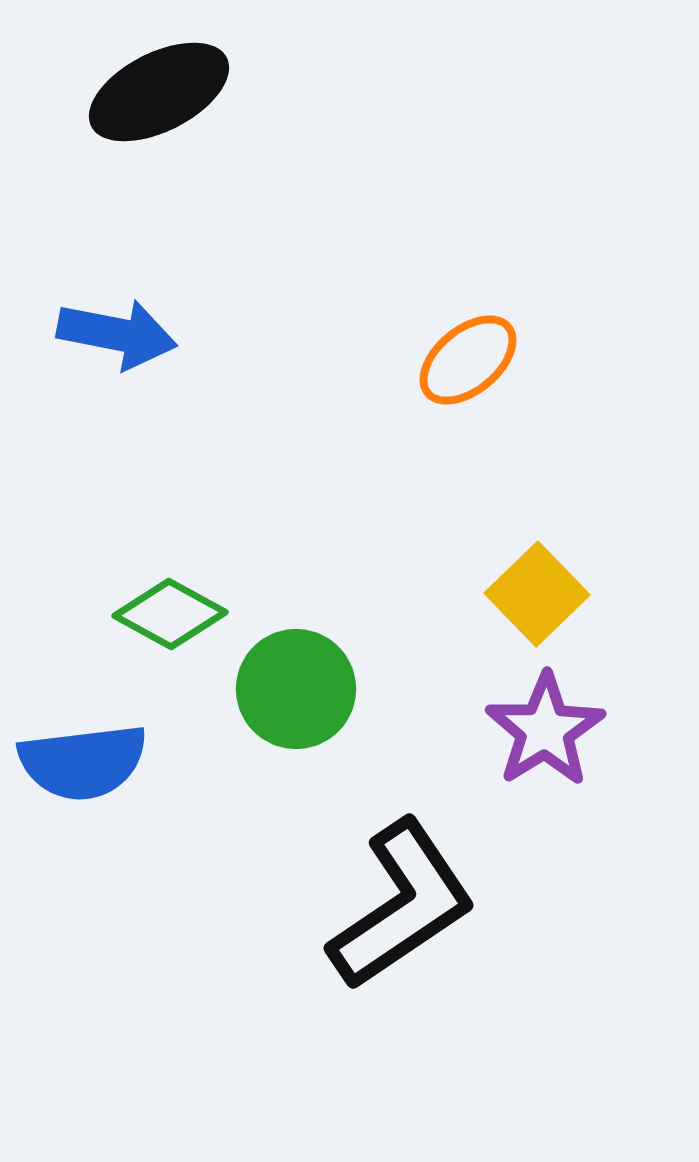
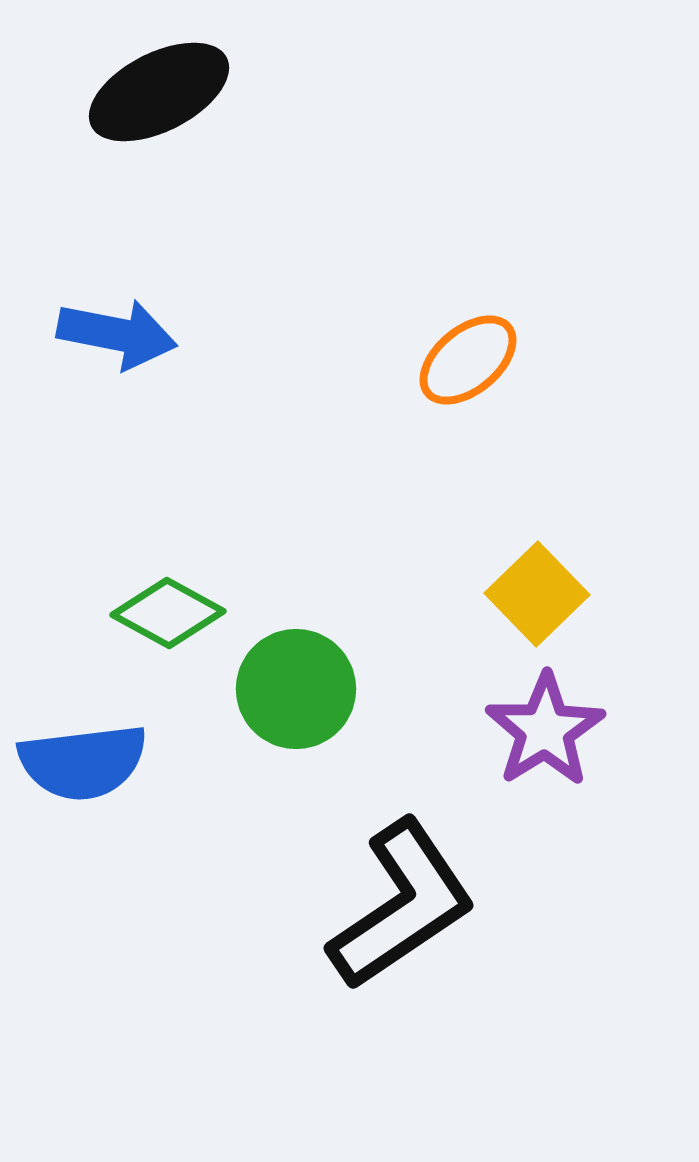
green diamond: moved 2 px left, 1 px up
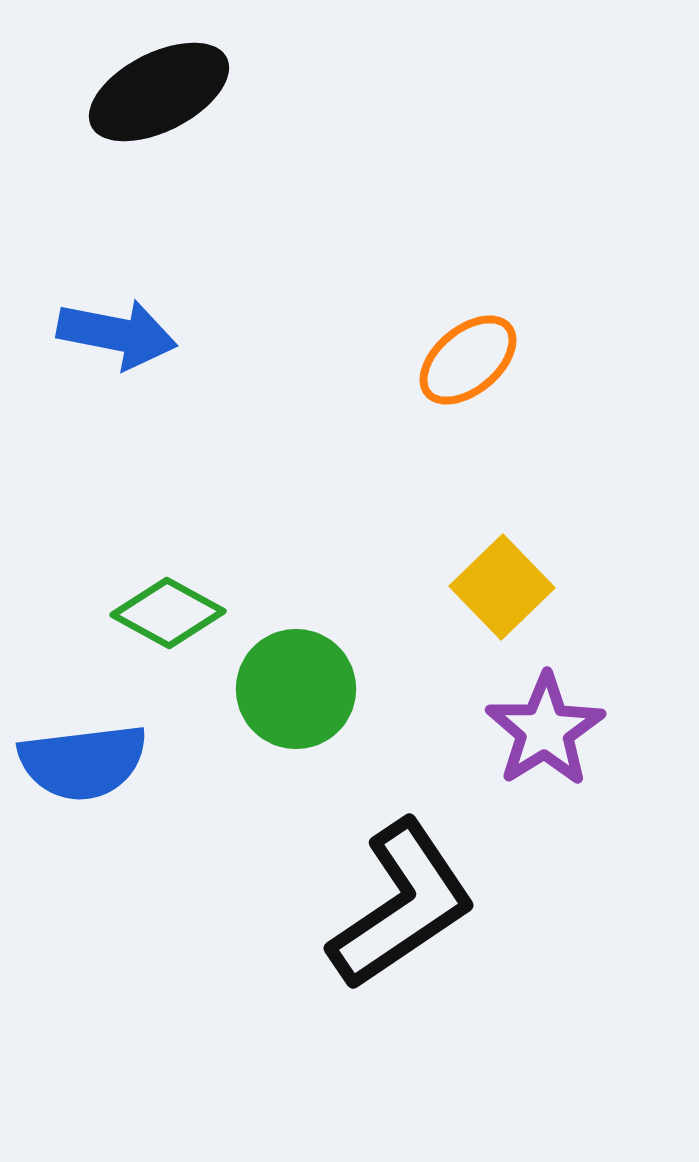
yellow square: moved 35 px left, 7 px up
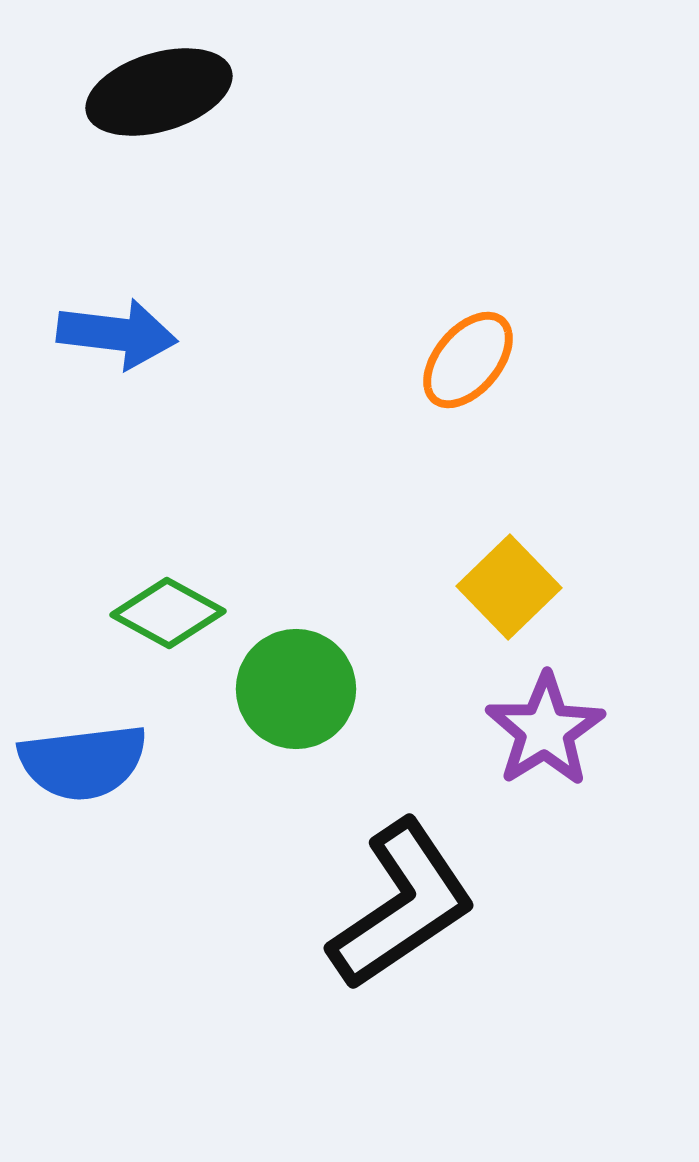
black ellipse: rotated 10 degrees clockwise
blue arrow: rotated 4 degrees counterclockwise
orange ellipse: rotated 10 degrees counterclockwise
yellow square: moved 7 px right
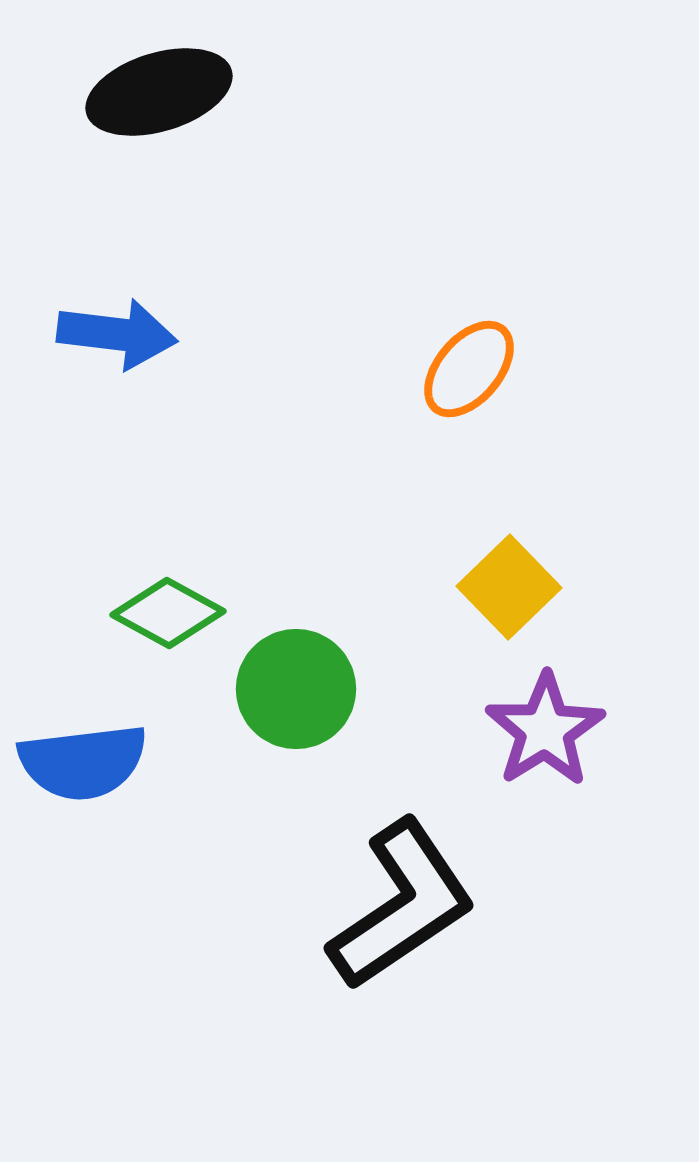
orange ellipse: moved 1 px right, 9 px down
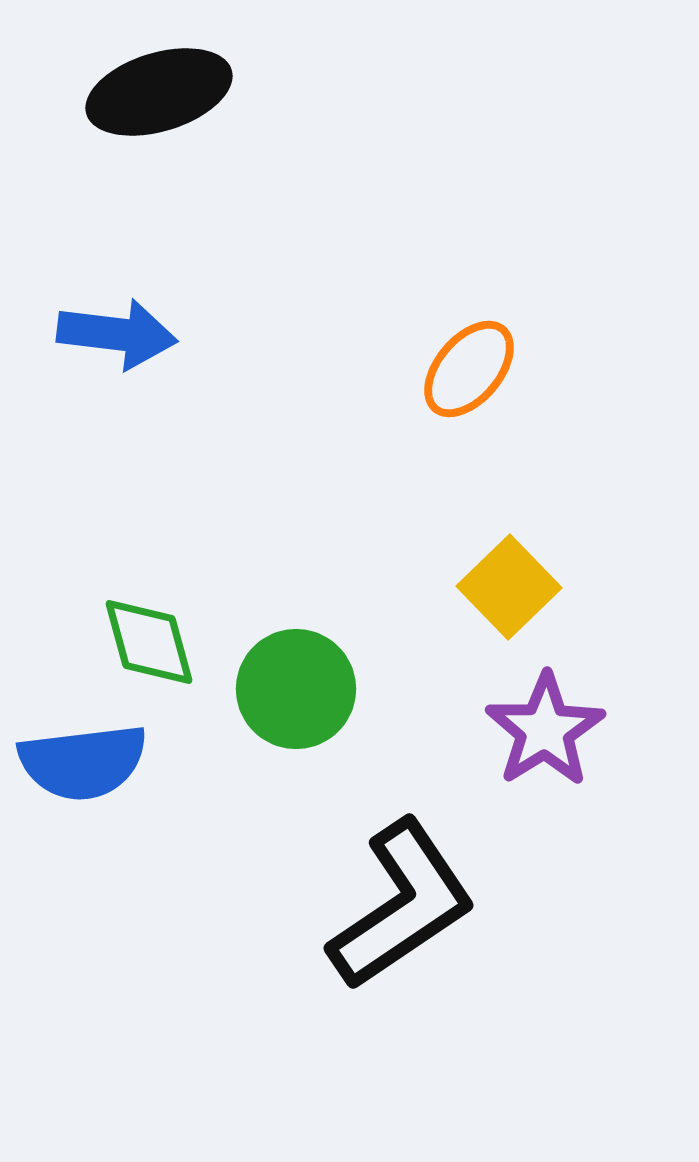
green diamond: moved 19 px left, 29 px down; rotated 46 degrees clockwise
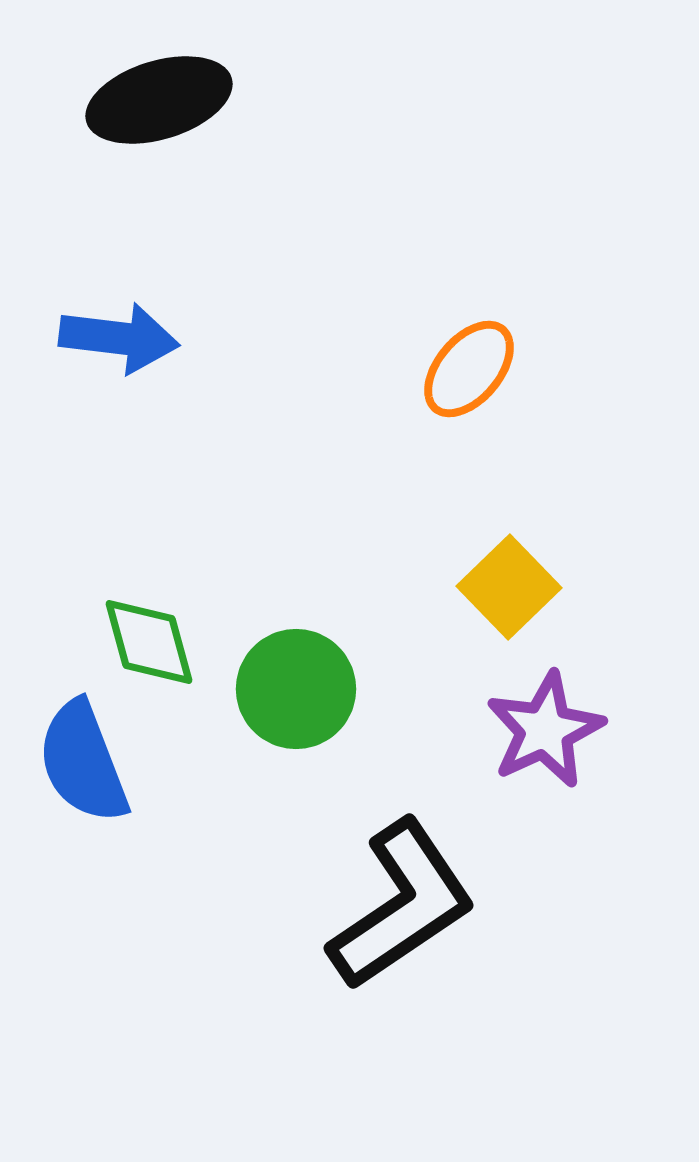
black ellipse: moved 8 px down
blue arrow: moved 2 px right, 4 px down
purple star: rotated 7 degrees clockwise
blue semicircle: rotated 76 degrees clockwise
